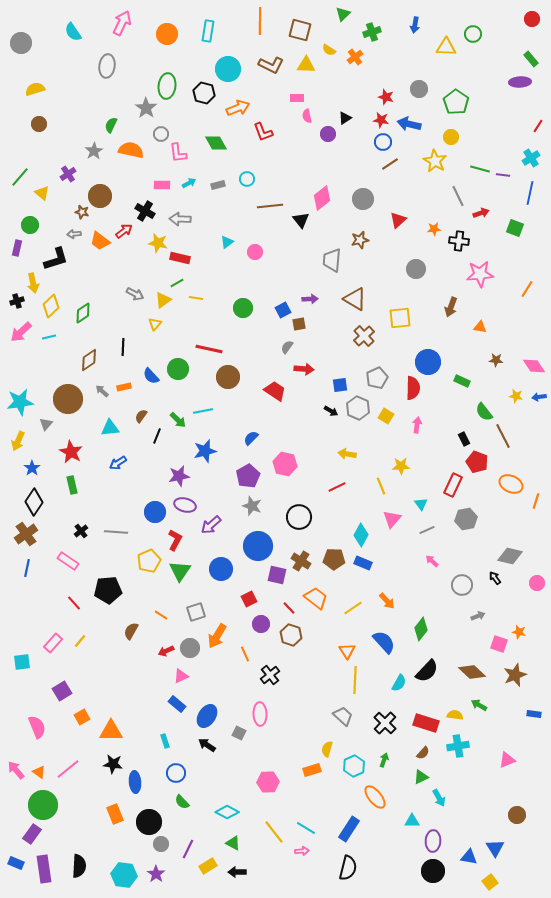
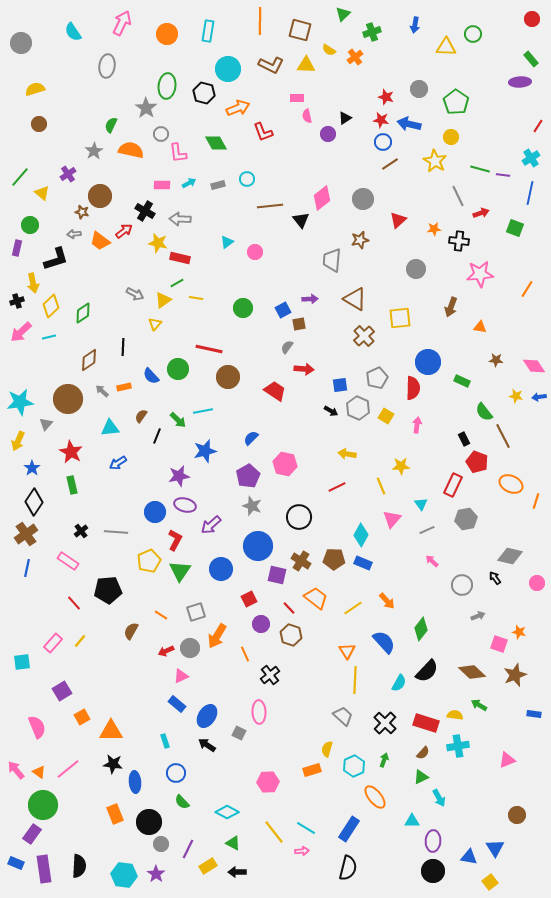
pink ellipse at (260, 714): moved 1 px left, 2 px up
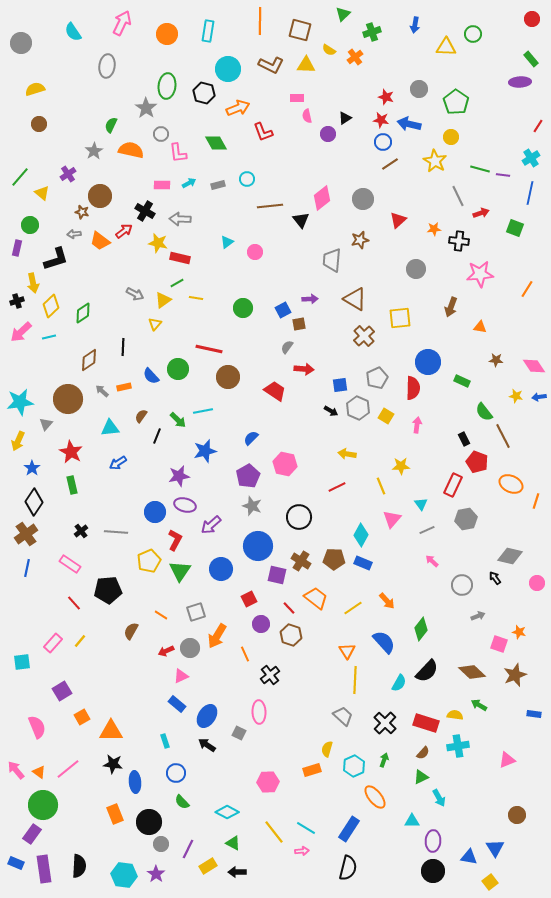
pink rectangle at (68, 561): moved 2 px right, 3 px down
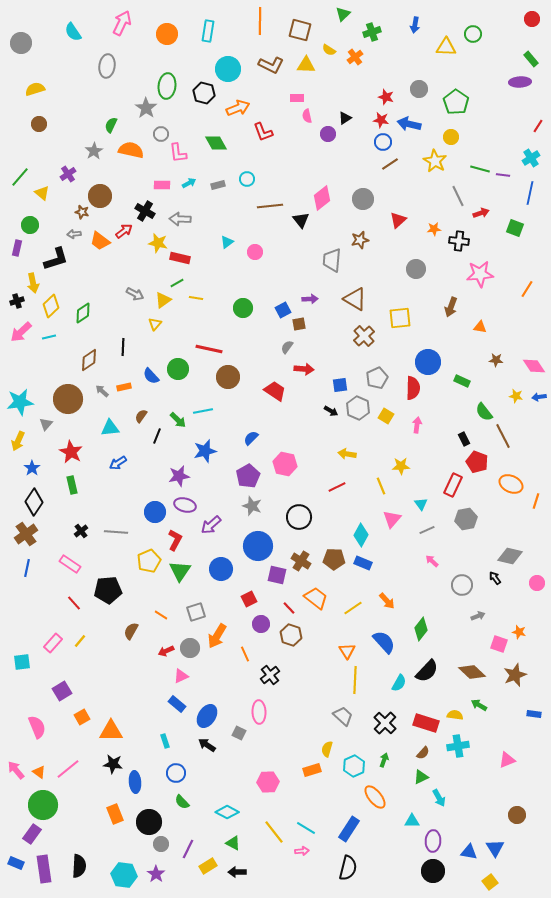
blue triangle at (469, 857): moved 5 px up
